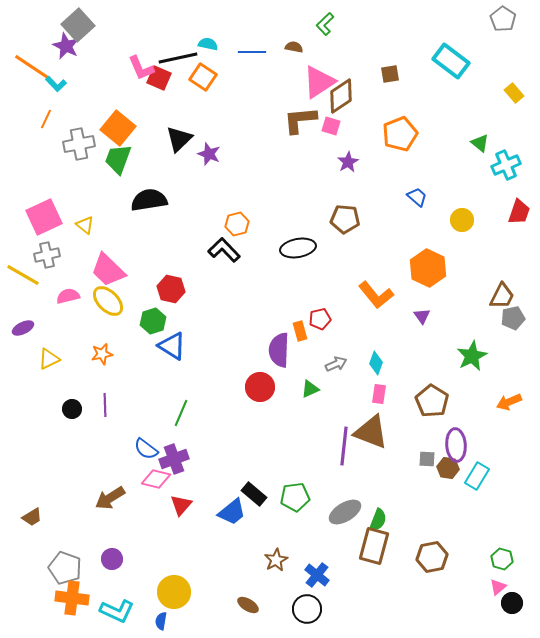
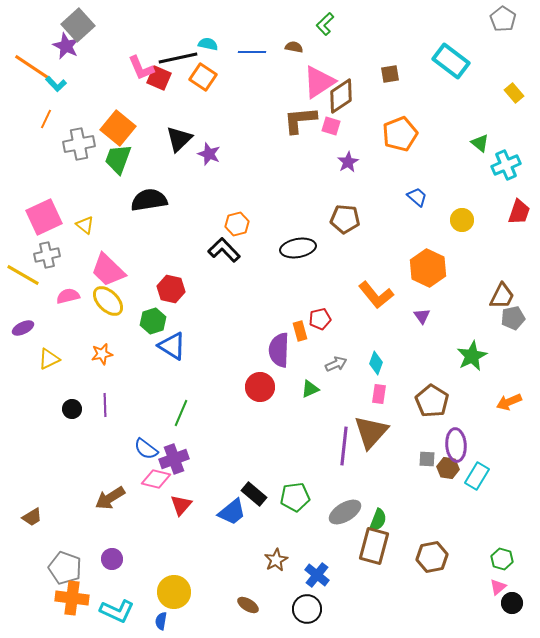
brown triangle at (371, 432): rotated 51 degrees clockwise
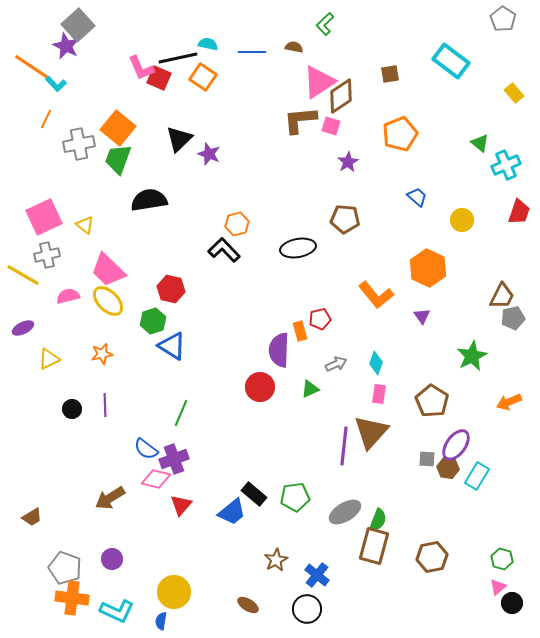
purple ellipse at (456, 445): rotated 40 degrees clockwise
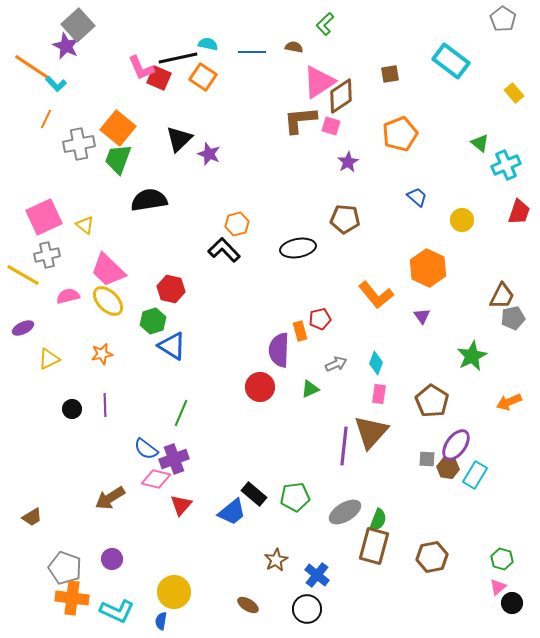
cyan rectangle at (477, 476): moved 2 px left, 1 px up
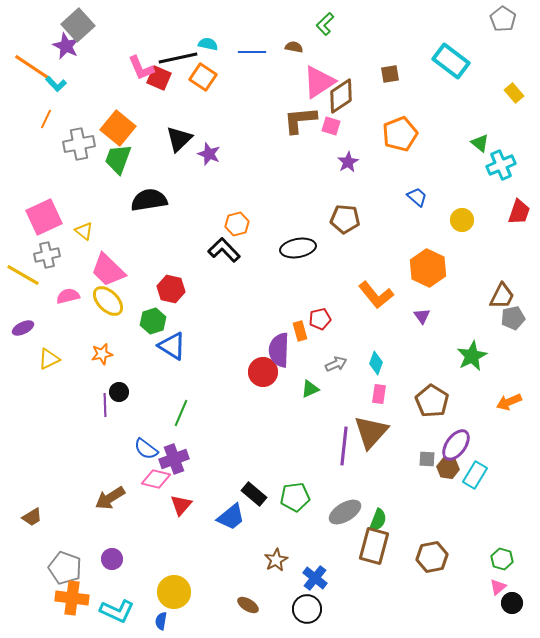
cyan cross at (506, 165): moved 5 px left
yellow triangle at (85, 225): moved 1 px left, 6 px down
red circle at (260, 387): moved 3 px right, 15 px up
black circle at (72, 409): moved 47 px right, 17 px up
blue trapezoid at (232, 512): moved 1 px left, 5 px down
blue cross at (317, 575): moved 2 px left, 3 px down
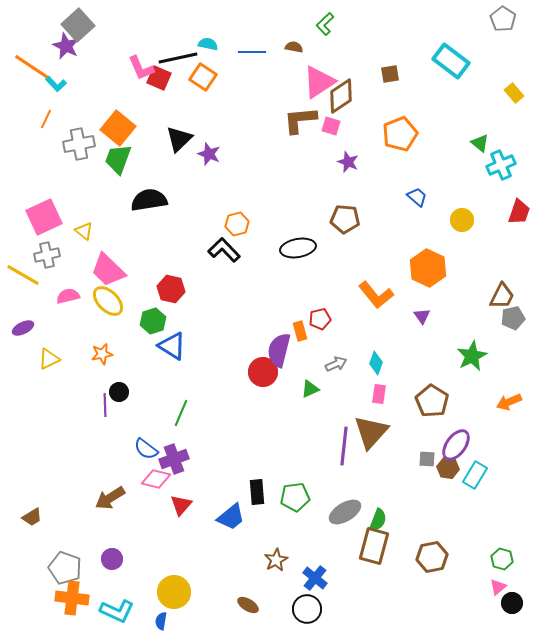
purple star at (348, 162): rotated 20 degrees counterclockwise
purple semicircle at (279, 350): rotated 12 degrees clockwise
black rectangle at (254, 494): moved 3 px right, 2 px up; rotated 45 degrees clockwise
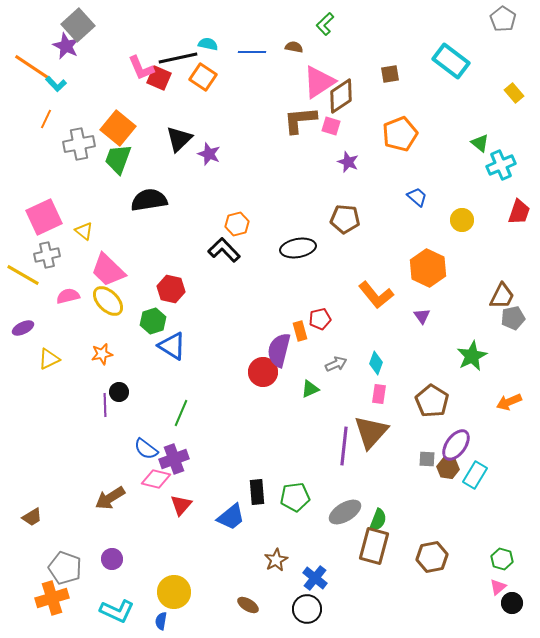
orange cross at (72, 598): moved 20 px left; rotated 24 degrees counterclockwise
